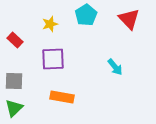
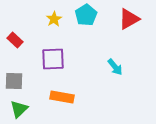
red triangle: rotated 45 degrees clockwise
yellow star: moved 4 px right, 5 px up; rotated 14 degrees counterclockwise
green triangle: moved 5 px right, 1 px down
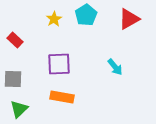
purple square: moved 6 px right, 5 px down
gray square: moved 1 px left, 2 px up
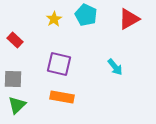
cyan pentagon: rotated 15 degrees counterclockwise
purple square: rotated 15 degrees clockwise
green triangle: moved 2 px left, 4 px up
